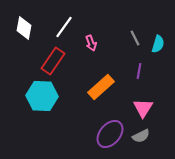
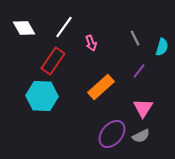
white diamond: rotated 40 degrees counterclockwise
cyan semicircle: moved 4 px right, 3 px down
purple line: rotated 28 degrees clockwise
purple ellipse: moved 2 px right
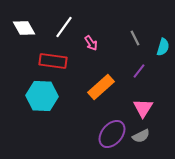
pink arrow: rotated 14 degrees counterclockwise
cyan semicircle: moved 1 px right
red rectangle: rotated 64 degrees clockwise
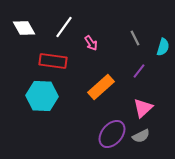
pink triangle: rotated 15 degrees clockwise
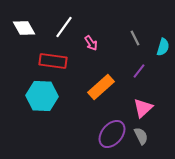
gray semicircle: rotated 90 degrees counterclockwise
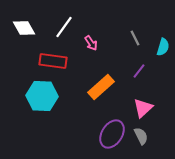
purple ellipse: rotated 8 degrees counterclockwise
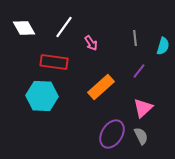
gray line: rotated 21 degrees clockwise
cyan semicircle: moved 1 px up
red rectangle: moved 1 px right, 1 px down
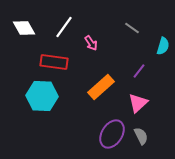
gray line: moved 3 px left, 10 px up; rotated 49 degrees counterclockwise
pink triangle: moved 5 px left, 5 px up
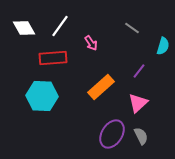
white line: moved 4 px left, 1 px up
red rectangle: moved 1 px left, 4 px up; rotated 12 degrees counterclockwise
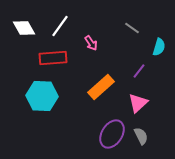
cyan semicircle: moved 4 px left, 1 px down
